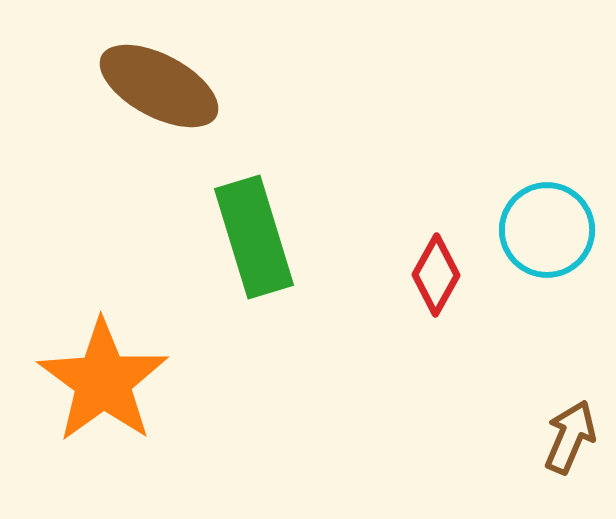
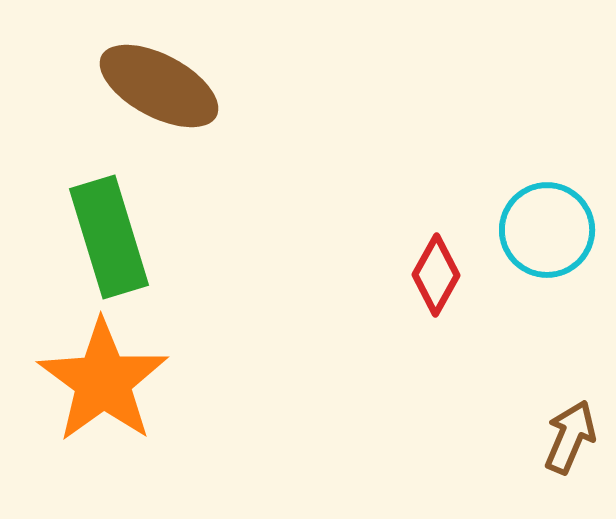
green rectangle: moved 145 px left
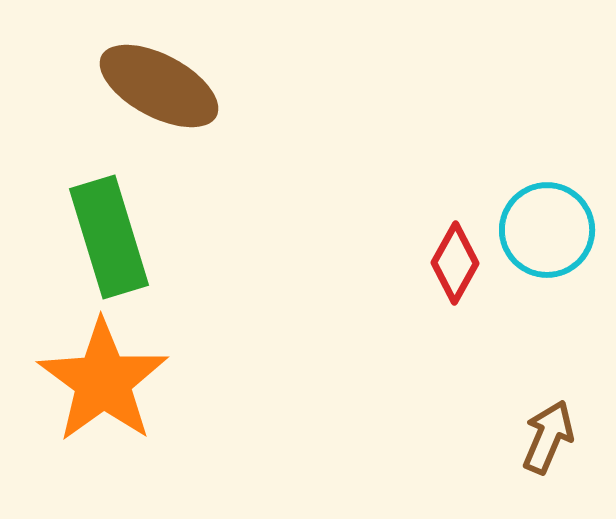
red diamond: moved 19 px right, 12 px up
brown arrow: moved 22 px left
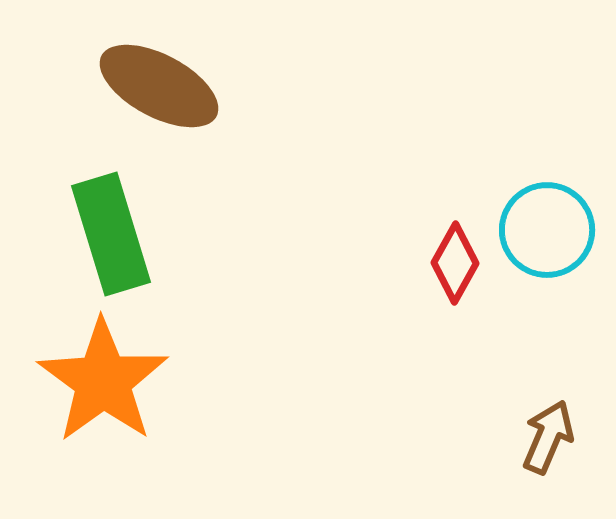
green rectangle: moved 2 px right, 3 px up
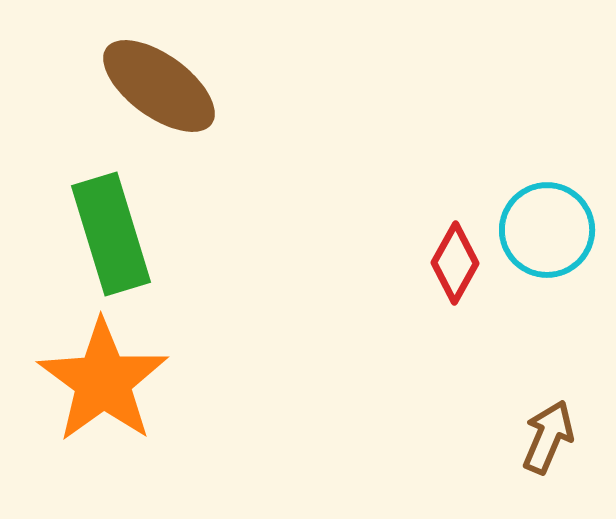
brown ellipse: rotated 8 degrees clockwise
